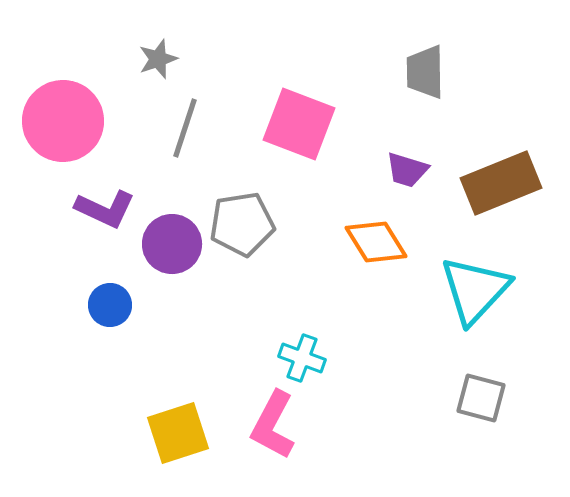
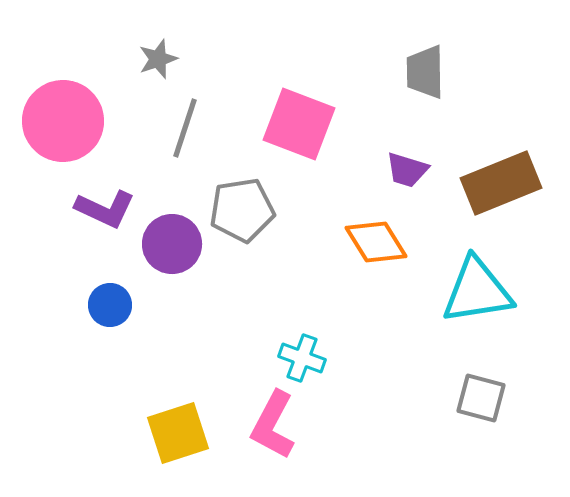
gray pentagon: moved 14 px up
cyan triangle: moved 2 px right, 1 px down; rotated 38 degrees clockwise
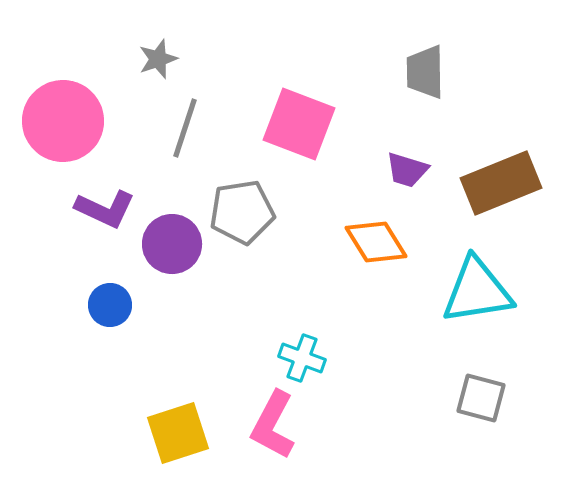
gray pentagon: moved 2 px down
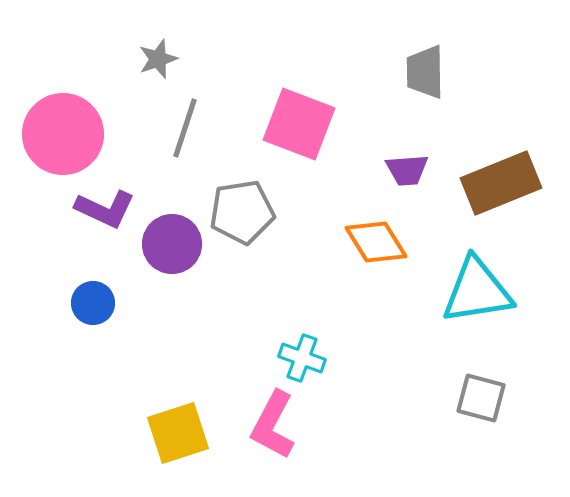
pink circle: moved 13 px down
purple trapezoid: rotated 21 degrees counterclockwise
blue circle: moved 17 px left, 2 px up
